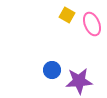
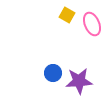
blue circle: moved 1 px right, 3 px down
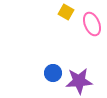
yellow square: moved 1 px left, 3 px up
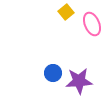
yellow square: rotated 21 degrees clockwise
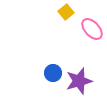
pink ellipse: moved 5 px down; rotated 20 degrees counterclockwise
purple star: rotated 12 degrees counterclockwise
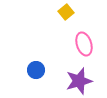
pink ellipse: moved 8 px left, 15 px down; rotated 25 degrees clockwise
blue circle: moved 17 px left, 3 px up
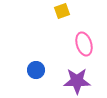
yellow square: moved 4 px left, 1 px up; rotated 21 degrees clockwise
purple star: moved 2 px left; rotated 16 degrees clockwise
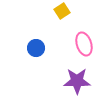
yellow square: rotated 14 degrees counterclockwise
blue circle: moved 22 px up
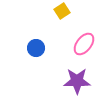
pink ellipse: rotated 55 degrees clockwise
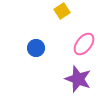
purple star: moved 1 px right, 2 px up; rotated 20 degrees clockwise
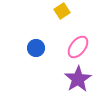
pink ellipse: moved 6 px left, 3 px down
purple star: rotated 20 degrees clockwise
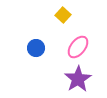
yellow square: moved 1 px right, 4 px down; rotated 14 degrees counterclockwise
